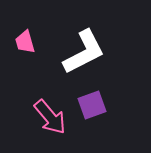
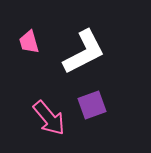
pink trapezoid: moved 4 px right
pink arrow: moved 1 px left, 1 px down
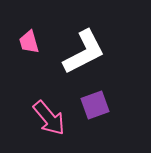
purple square: moved 3 px right
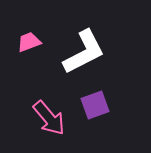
pink trapezoid: rotated 85 degrees clockwise
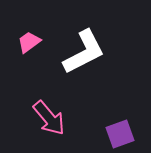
pink trapezoid: rotated 15 degrees counterclockwise
purple square: moved 25 px right, 29 px down
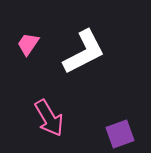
pink trapezoid: moved 1 px left, 2 px down; rotated 20 degrees counterclockwise
pink arrow: rotated 9 degrees clockwise
